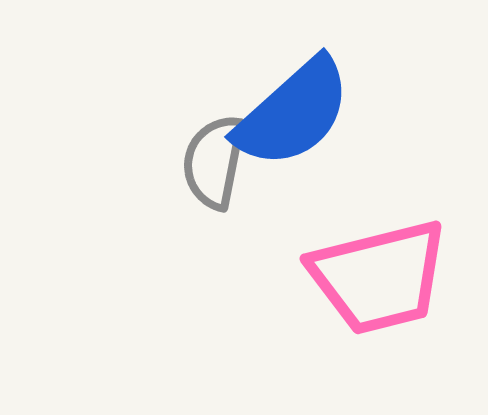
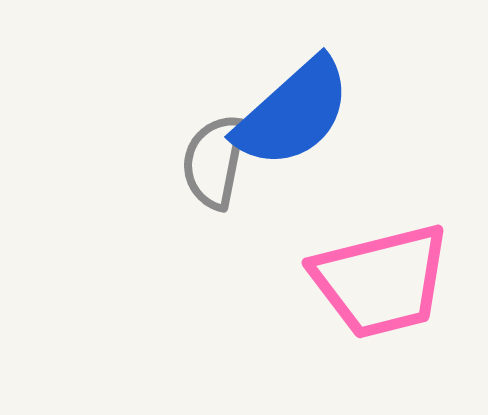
pink trapezoid: moved 2 px right, 4 px down
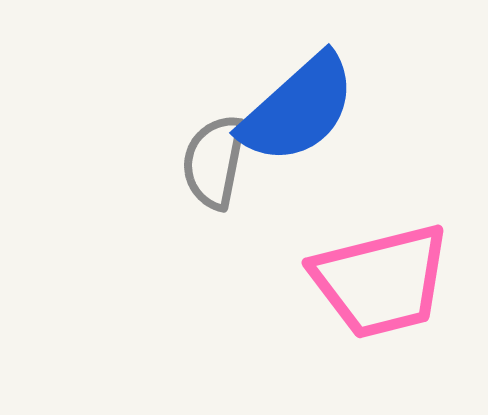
blue semicircle: moved 5 px right, 4 px up
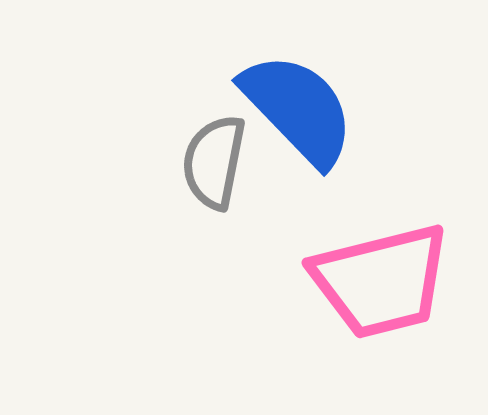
blue semicircle: rotated 92 degrees counterclockwise
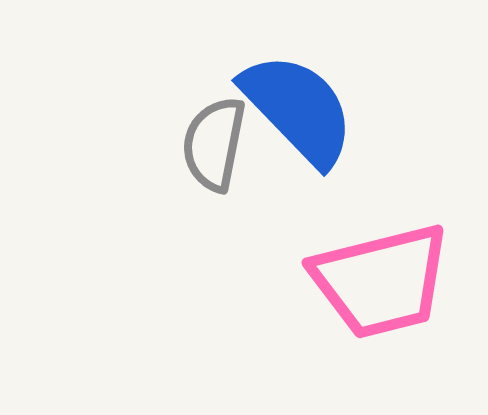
gray semicircle: moved 18 px up
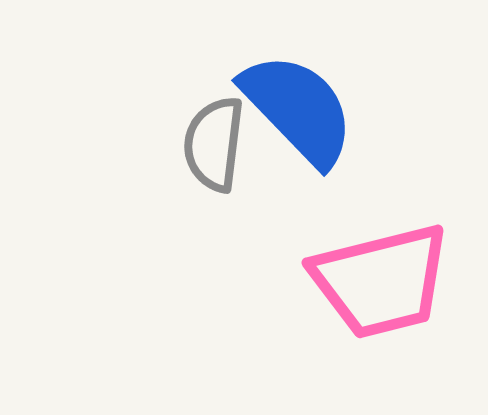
gray semicircle: rotated 4 degrees counterclockwise
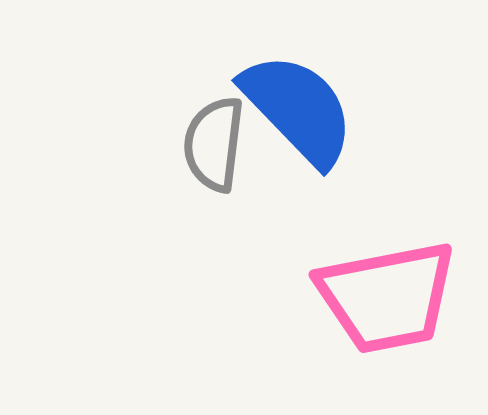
pink trapezoid: moved 6 px right, 16 px down; rotated 3 degrees clockwise
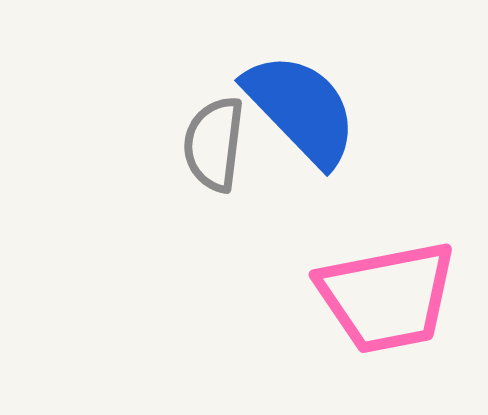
blue semicircle: moved 3 px right
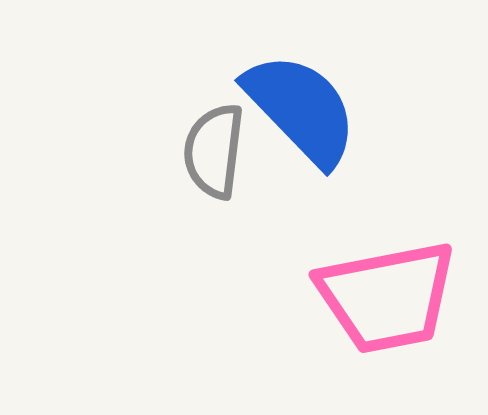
gray semicircle: moved 7 px down
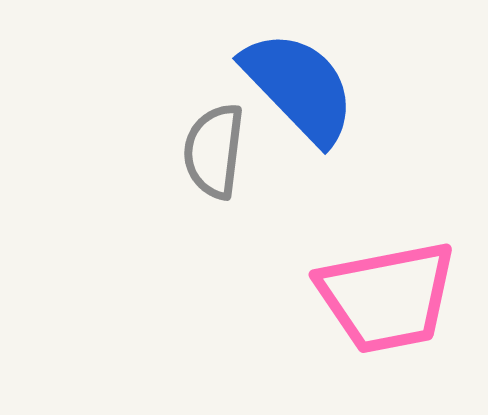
blue semicircle: moved 2 px left, 22 px up
